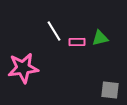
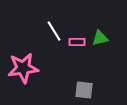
gray square: moved 26 px left
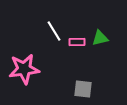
pink star: moved 1 px right, 1 px down
gray square: moved 1 px left, 1 px up
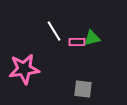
green triangle: moved 8 px left
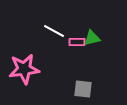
white line: rotated 30 degrees counterclockwise
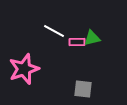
pink star: rotated 12 degrees counterclockwise
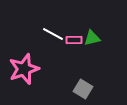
white line: moved 1 px left, 3 px down
pink rectangle: moved 3 px left, 2 px up
gray square: rotated 24 degrees clockwise
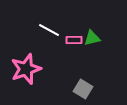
white line: moved 4 px left, 4 px up
pink star: moved 2 px right
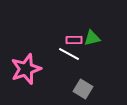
white line: moved 20 px right, 24 px down
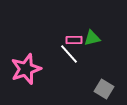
white line: rotated 20 degrees clockwise
gray square: moved 21 px right
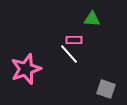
green triangle: moved 19 px up; rotated 18 degrees clockwise
gray square: moved 2 px right; rotated 12 degrees counterclockwise
